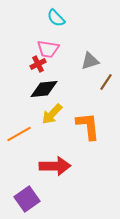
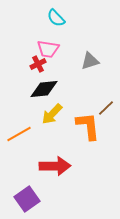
brown line: moved 26 px down; rotated 12 degrees clockwise
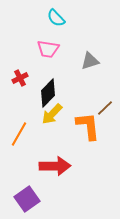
red cross: moved 18 px left, 14 px down
black diamond: moved 4 px right, 4 px down; rotated 40 degrees counterclockwise
brown line: moved 1 px left
orange line: rotated 30 degrees counterclockwise
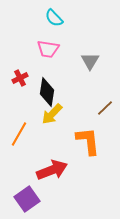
cyan semicircle: moved 2 px left
gray triangle: rotated 42 degrees counterclockwise
black diamond: moved 1 px left, 1 px up; rotated 36 degrees counterclockwise
orange L-shape: moved 15 px down
red arrow: moved 3 px left, 4 px down; rotated 20 degrees counterclockwise
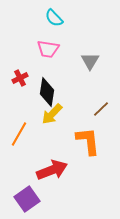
brown line: moved 4 px left, 1 px down
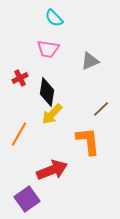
gray triangle: rotated 36 degrees clockwise
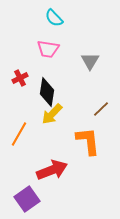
gray triangle: rotated 36 degrees counterclockwise
